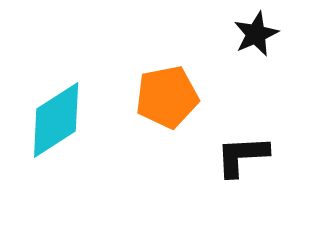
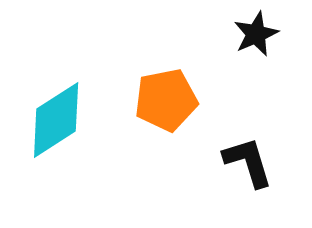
orange pentagon: moved 1 px left, 3 px down
black L-shape: moved 6 px right, 6 px down; rotated 76 degrees clockwise
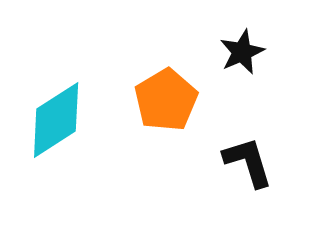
black star: moved 14 px left, 18 px down
orange pentagon: rotated 20 degrees counterclockwise
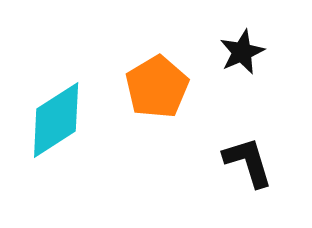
orange pentagon: moved 9 px left, 13 px up
